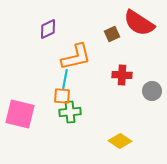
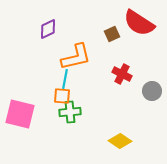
red cross: moved 1 px up; rotated 24 degrees clockwise
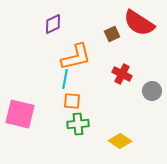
purple diamond: moved 5 px right, 5 px up
orange square: moved 10 px right, 5 px down
green cross: moved 8 px right, 12 px down
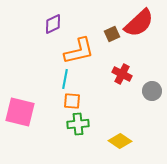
red semicircle: rotated 76 degrees counterclockwise
orange L-shape: moved 3 px right, 6 px up
pink square: moved 2 px up
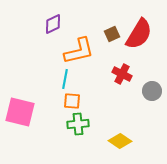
red semicircle: moved 11 px down; rotated 16 degrees counterclockwise
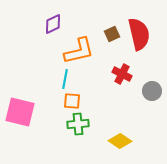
red semicircle: rotated 44 degrees counterclockwise
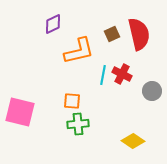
cyan line: moved 38 px right, 4 px up
yellow diamond: moved 13 px right
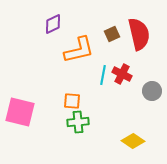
orange L-shape: moved 1 px up
green cross: moved 2 px up
